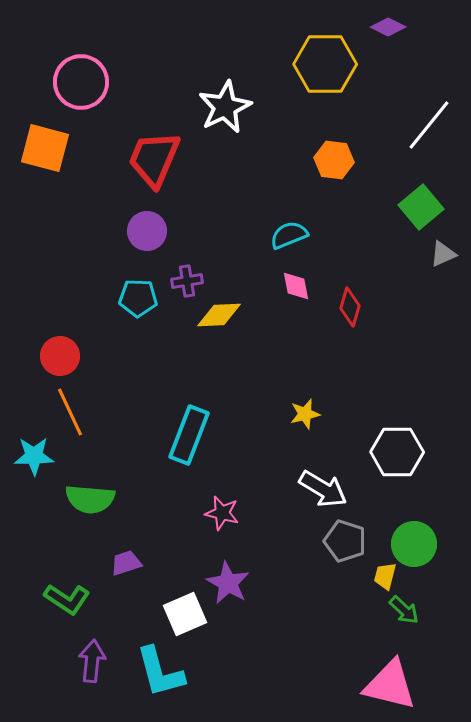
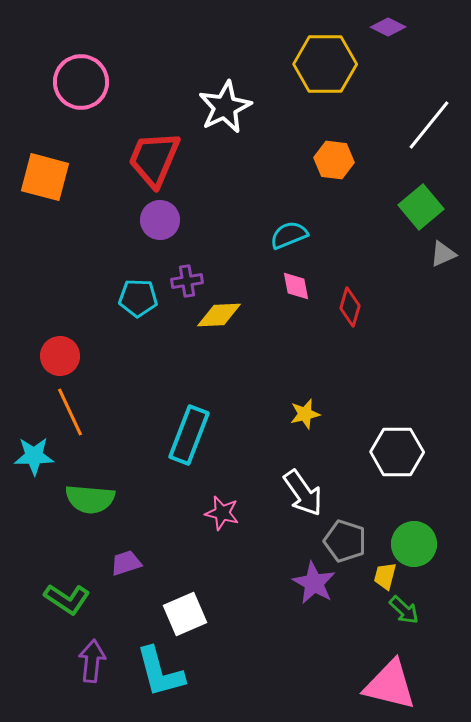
orange square: moved 29 px down
purple circle: moved 13 px right, 11 px up
white arrow: moved 20 px left, 4 px down; rotated 24 degrees clockwise
purple star: moved 86 px right
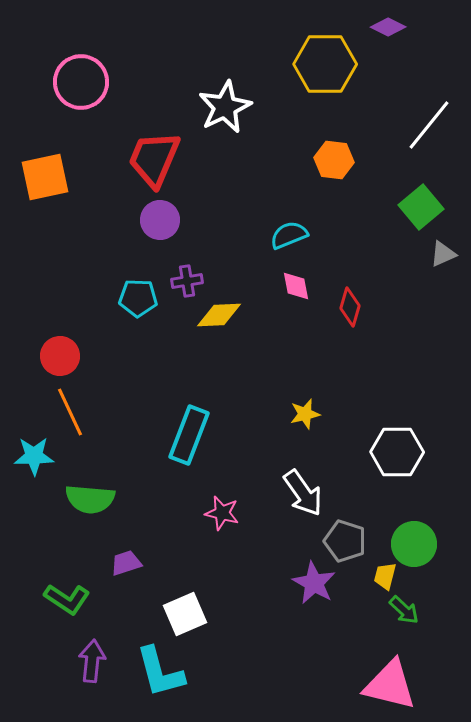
orange square: rotated 27 degrees counterclockwise
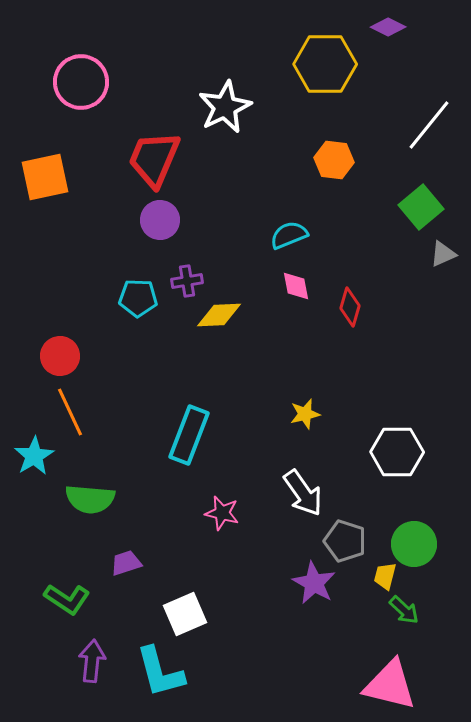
cyan star: rotated 30 degrees counterclockwise
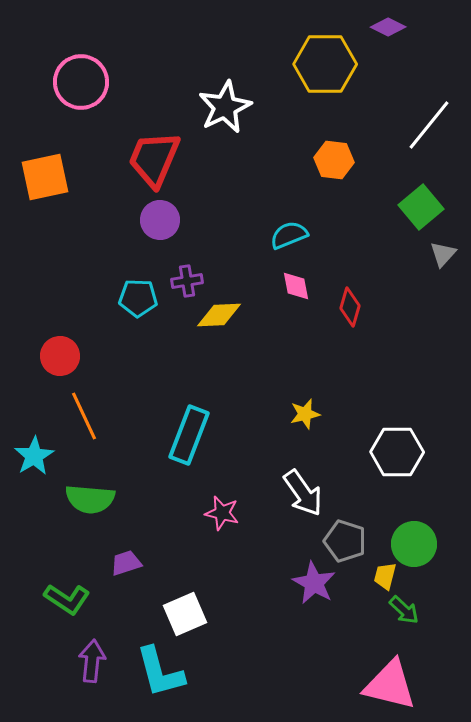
gray triangle: rotated 24 degrees counterclockwise
orange line: moved 14 px right, 4 px down
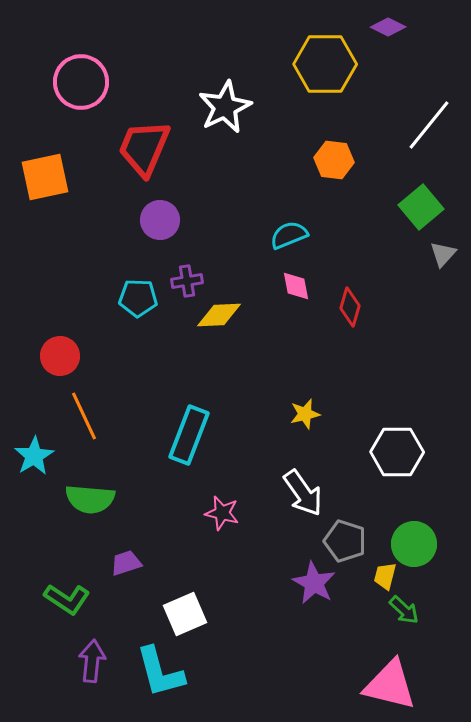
red trapezoid: moved 10 px left, 11 px up
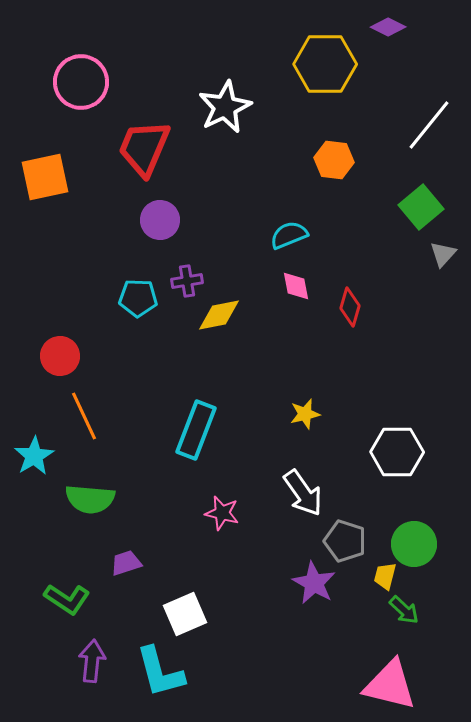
yellow diamond: rotated 9 degrees counterclockwise
cyan rectangle: moved 7 px right, 5 px up
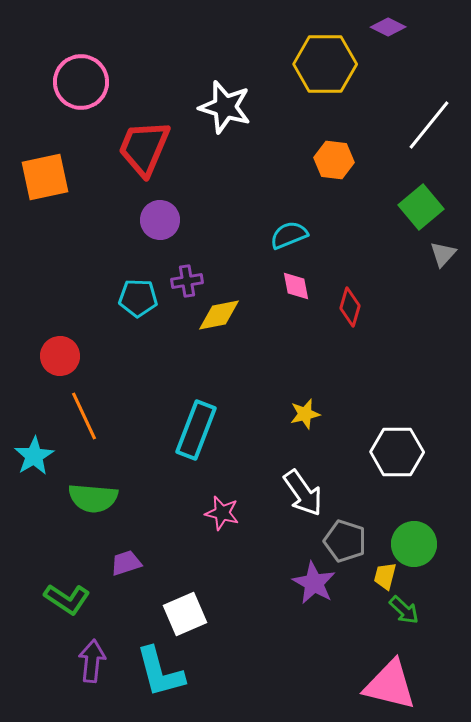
white star: rotated 30 degrees counterclockwise
green semicircle: moved 3 px right, 1 px up
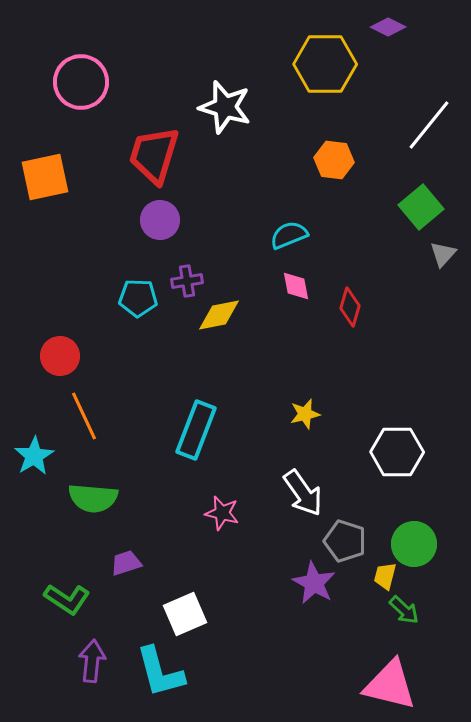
red trapezoid: moved 10 px right, 7 px down; rotated 6 degrees counterclockwise
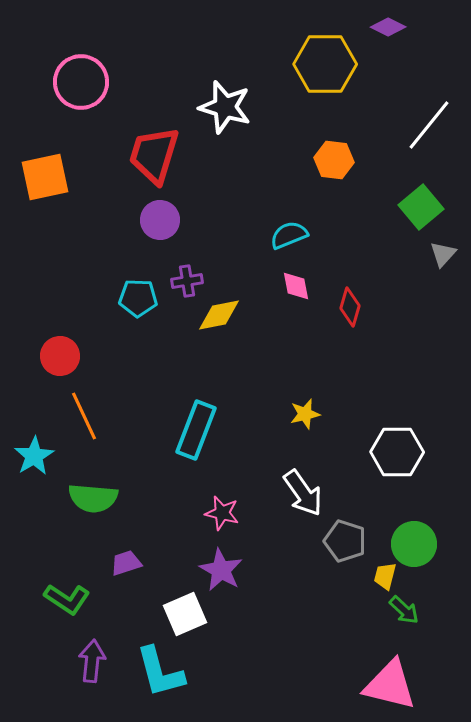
purple star: moved 93 px left, 13 px up
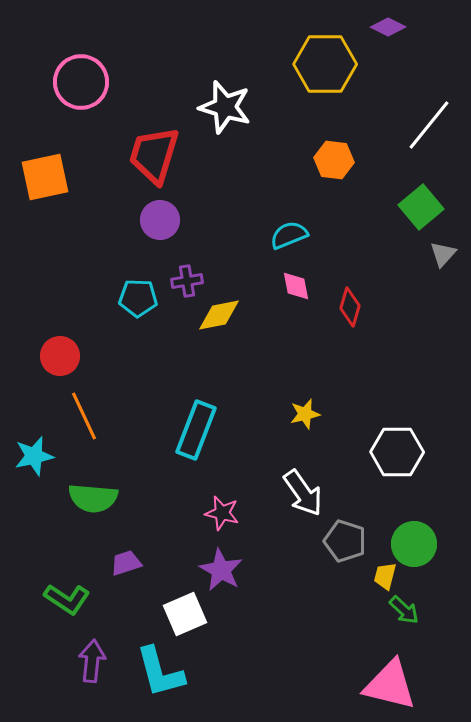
cyan star: rotated 18 degrees clockwise
